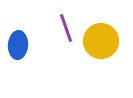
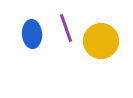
blue ellipse: moved 14 px right, 11 px up; rotated 8 degrees counterclockwise
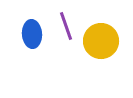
purple line: moved 2 px up
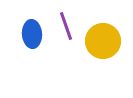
yellow circle: moved 2 px right
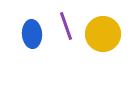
yellow circle: moved 7 px up
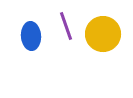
blue ellipse: moved 1 px left, 2 px down
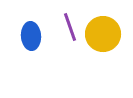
purple line: moved 4 px right, 1 px down
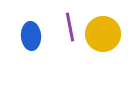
purple line: rotated 8 degrees clockwise
